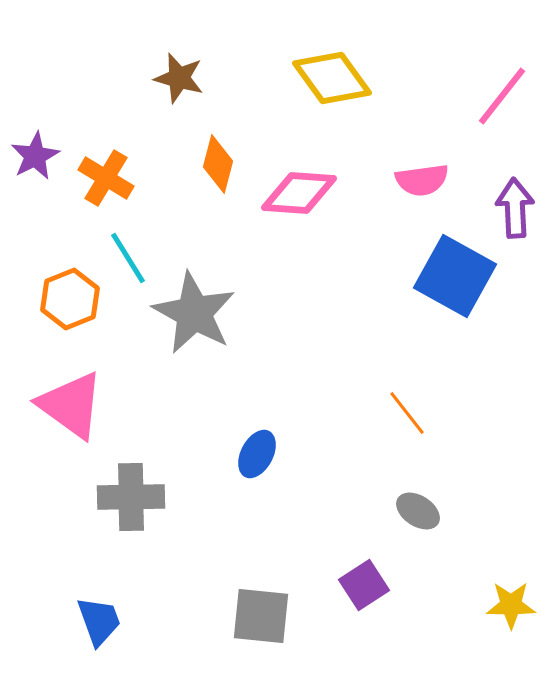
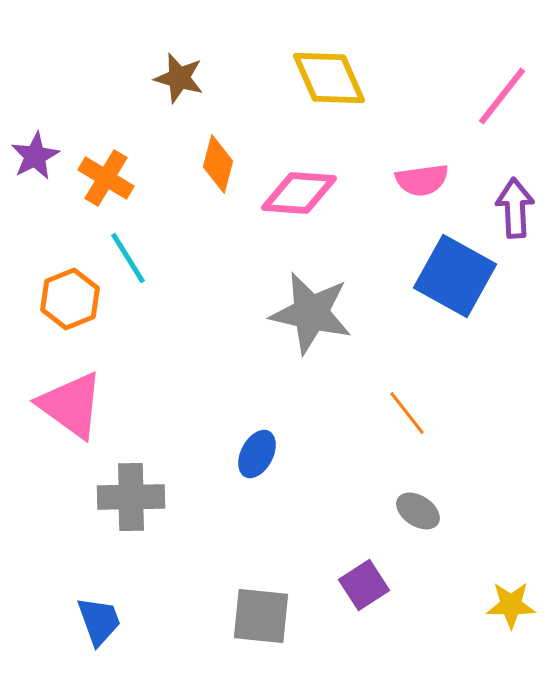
yellow diamond: moved 3 px left; rotated 12 degrees clockwise
gray star: moved 117 px right; rotated 16 degrees counterclockwise
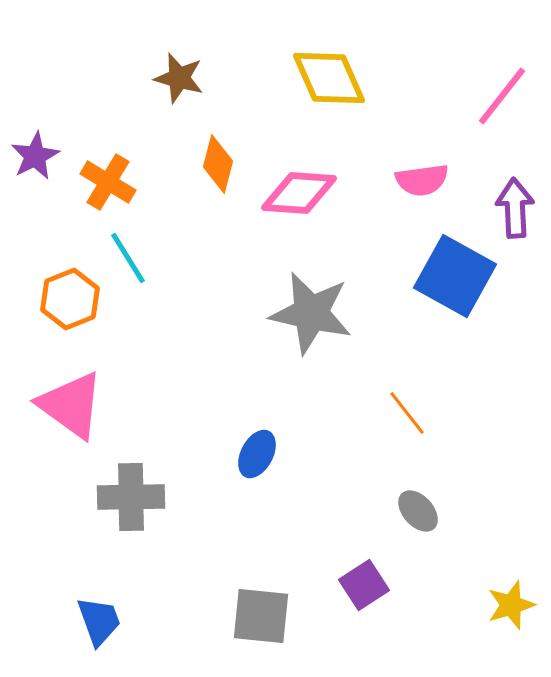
orange cross: moved 2 px right, 4 px down
gray ellipse: rotated 15 degrees clockwise
yellow star: rotated 18 degrees counterclockwise
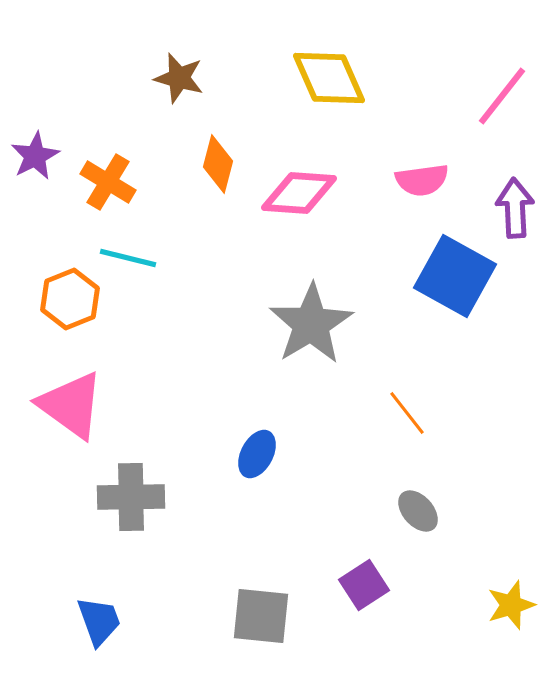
cyan line: rotated 44 degrees counterclockwise
gray star: moved 11 px down; rotated 28 degrees clockwise
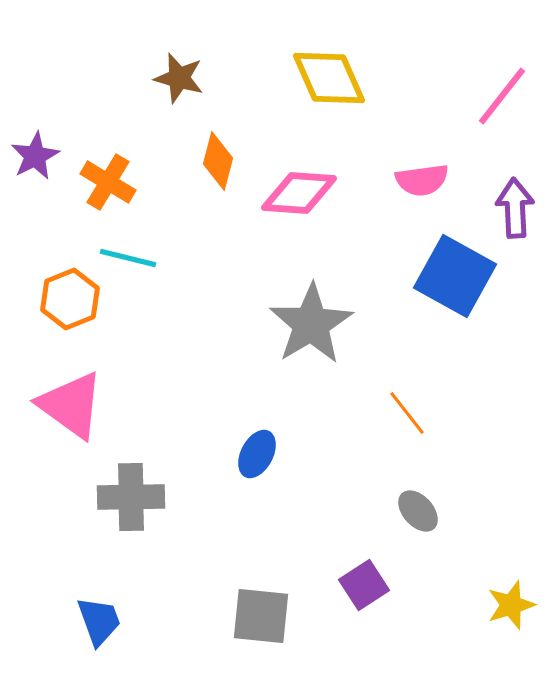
orange diamond: moved 3 px up
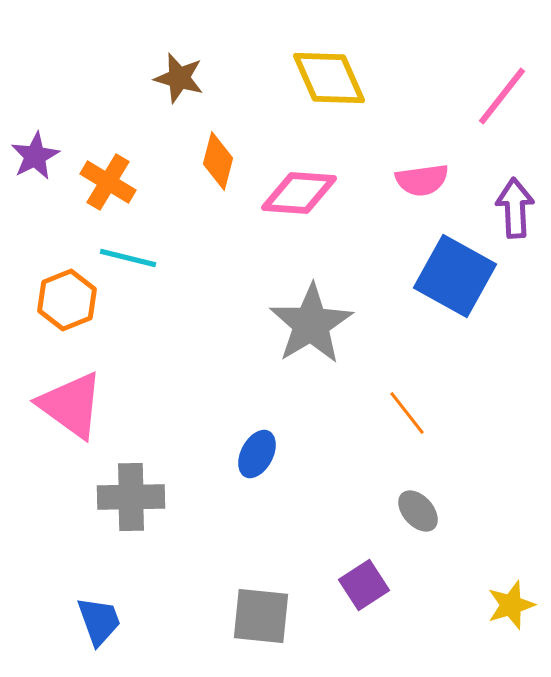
orange hexagon: moved 3 px left, 1 px down
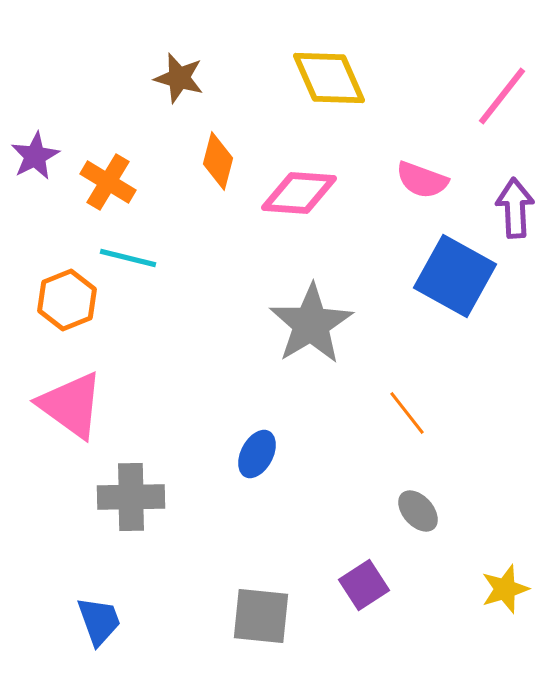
pink semicircle: rotated 28 degrees clockwise
yellow star: moved 6 px left, 16 px up
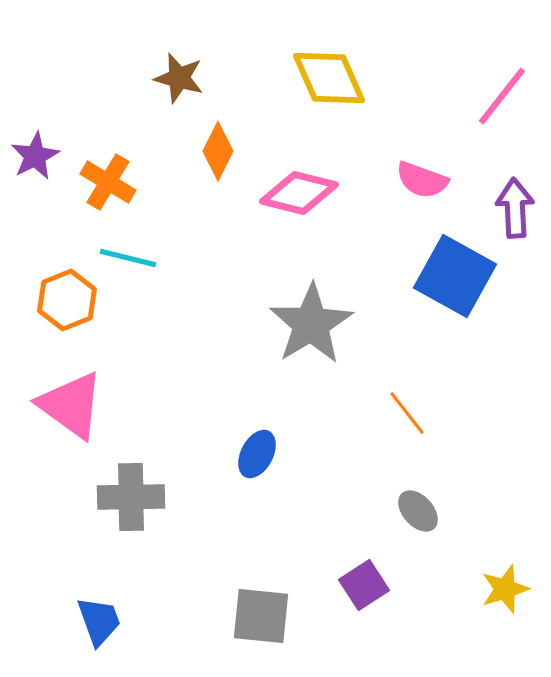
orange diamond: moved 10 px up; rotated 12 degrees clockwise
pink diamond: rotated 10 degrees clockwise
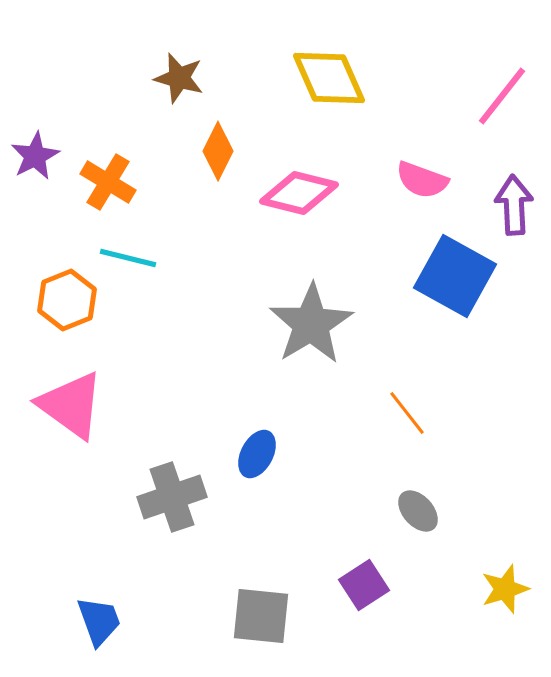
purple arrow: moved 1 px left, 3 px up
gray cross: moved 41 px right; rotated 18 degrees counterclockwise
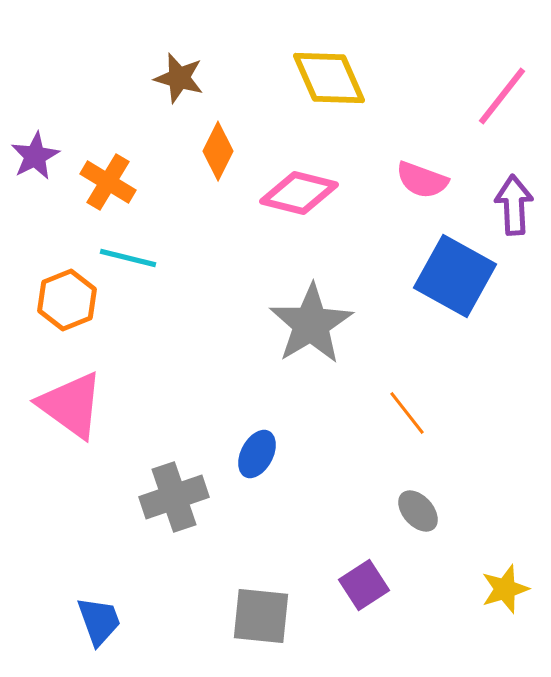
gray cross: moved 2 px right
